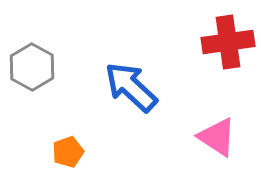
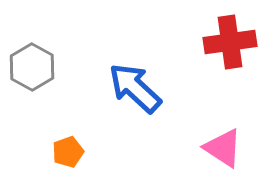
red cross: moved 2 px right
blue arrow: moved 4 px right, 1 px down
pink triangle: moved 6 px right, 11 px down
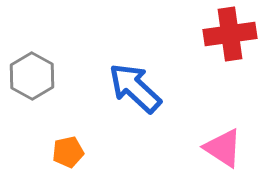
red cross: moved 8 px up
gray hexagon: moved 9 px down
orange pentagon: rotated 8 degrees clockwise
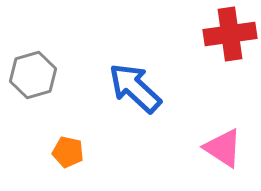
gray hexagon: moved 1 px right, 1 px up; rotated 15 degrees clockwise
orange pentagon: rotated 24 degrees clockwise
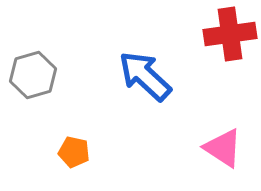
blue arrow: moved 10 px right, 12 px up
orange pentagon: moved 6 px right
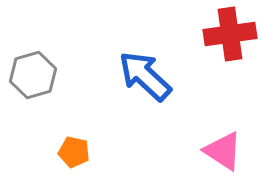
pink triangle: moved 3 px down
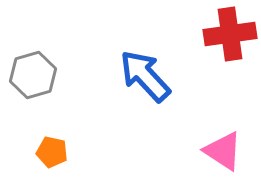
blue arrow: rotated 4 degrees clockwise
orange pentagon: moved 22 px left
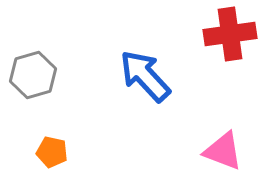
pink triangle: rotated 12 degrees counterclockwise
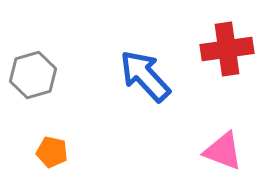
red cross: moved 3 px left, 15 px down
